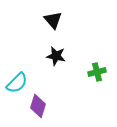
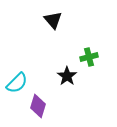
black star: moved 11 px right, 20 px down; rotated 24 degrees clockwise
green cross: moved 8 px left, 15 px up
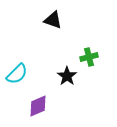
black triangle: rotated 30 degrees counterclockwise
cyan semicircle: moved 9 px up
purple diamond: rotated 50 degrees clockwise
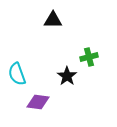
black triangle: rotated 18 degrees counterclockwise
cyan semicircle: rotated 115 degrees clockwise
purple diamond: moved 4 px up; rotated 30 degrees clockwise
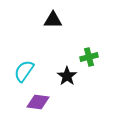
cyan semicircle: moved 7 px right, 3 px up; rotated 55 degrees clockwise
